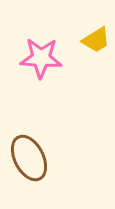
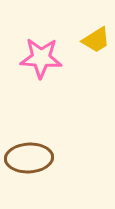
brown ellipse: rotated 66 degrees counterclockwise
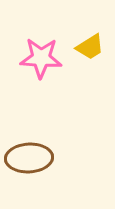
yellow trapezoid: moved 6 px left, 7 px down
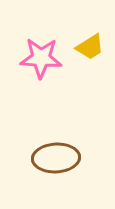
brown ellipse: moved 27 px right
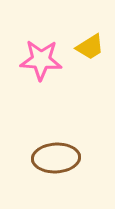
pink star: moved 2 px down
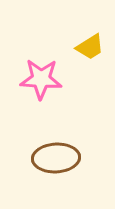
pink star: moved 19 px down
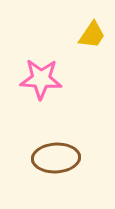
yellow trapezoid: moved 2 px right, 12 px up; rotated 24 degrees counterclockwise
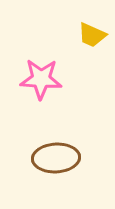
yellow trapezoid: rotated 80 degrees clockwise
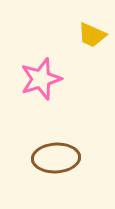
pink star: rotated 21 degrees counterclockwise
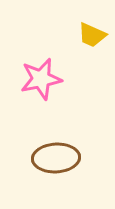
pink star: rotated 6 degrees clockwise
